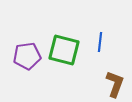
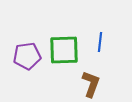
green square: rotated 16 degrees counterclockwise
brown L-shape: moved 24 px left
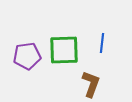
blue line: moved 2 px right, 1 px down
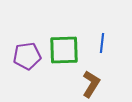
brown L-shape: rotated 12 degrees clockwise
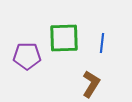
green square: moved 12 px up
purple pentagon: rotated 8 degrees clockwise
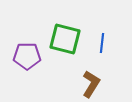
green square: moved 1 px right, 1 px down; rotated 16 degrees clockwise
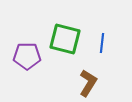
brown L-shape: moved 3 px left, 1 px up
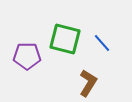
blue line: rotated 48 degrees counterclockwise
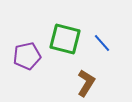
purple pentagon: rotated 12 degrees counterclockwise
brown L-shape: moved 2 px left
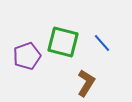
green square: moved 2 px left, 3 px down
purple pentagon: rotated 8 degrees counterclockwise
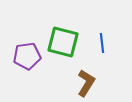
blue line: rotated 36 degrees clockwise
purple pentagon: rotated 12 degrees clockwise
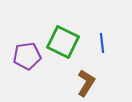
green square: rotated 12 degrees clockwise
